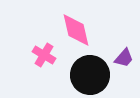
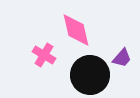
purple trapezoid: moved 2 px left
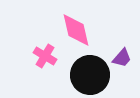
pink cross: moved 1 px right, 1 px down
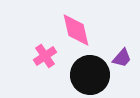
pink cross: rotated 25 degrees clockwise
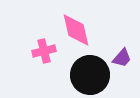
pink cross: moved 1 px left, 5 px up; rotated 20 degrees clockwise
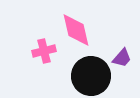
black circle: moved 1 px right, 1 px down
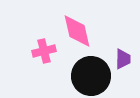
pink diamond: moved 1 px right, 1 px down
purple trapezoid: moved 1 px right, 1 px down; rotated 40 degrees counterclockwise
